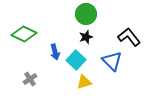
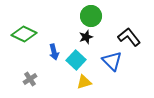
green circle: moved 5 px right, 2 px down
blue arrow: moved 1 px left
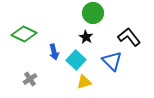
green circle: moved 2 px right, 3 px up
black star: rotated 24 degrees counterclockwise
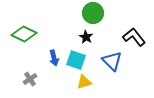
black L-shape: moved 5 px right
blue arrow: moved 6 px down
cyan square: rotated 24 degrees counterclockwise
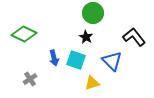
yellow triangle: moved 8 px right, 1 px down
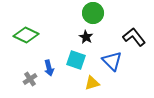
green diamond: moved 2 px right, 1 px down
blue arrow: moved 5 px left, 10 px down
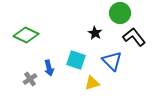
green circle: moved 27 px right
black star: moved 9 px right, 4 px up
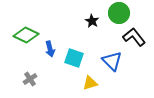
green circle: moved 1 px left
black star: moved 3 px left, 12 px up
cyan square: moved 2 px left, 2 px up
blue arrow: moved 1 px right, 19 px up
yellow triangle: moved 2 px left
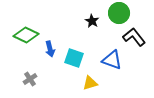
blue triangle: moved 1 px up; rotated 25 degrees counterclockwise
